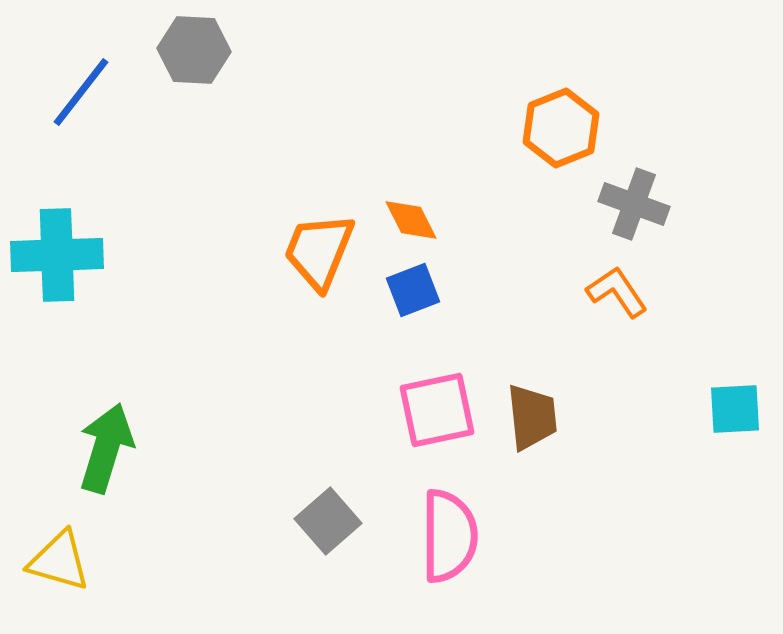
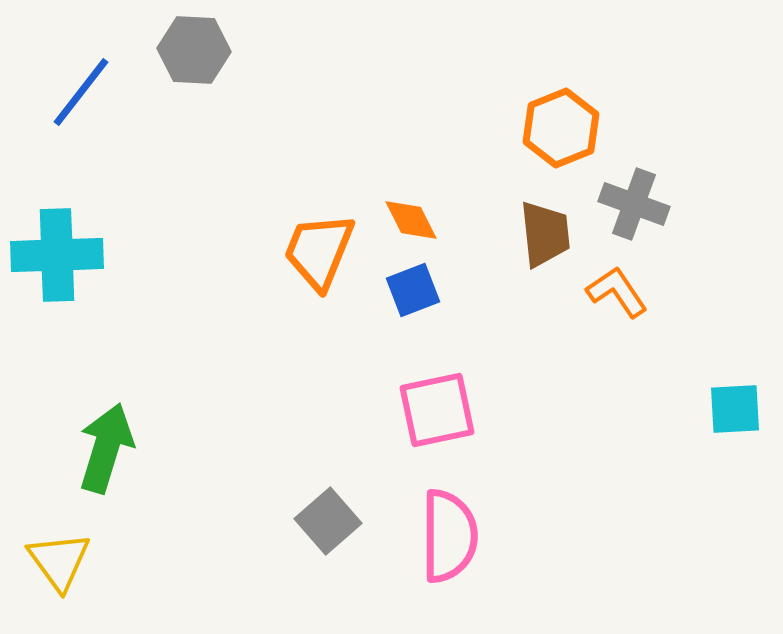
brown trapezoid: moved 13 px right, 183 px up
yellow triangle: rotated 38 degrees clockwise
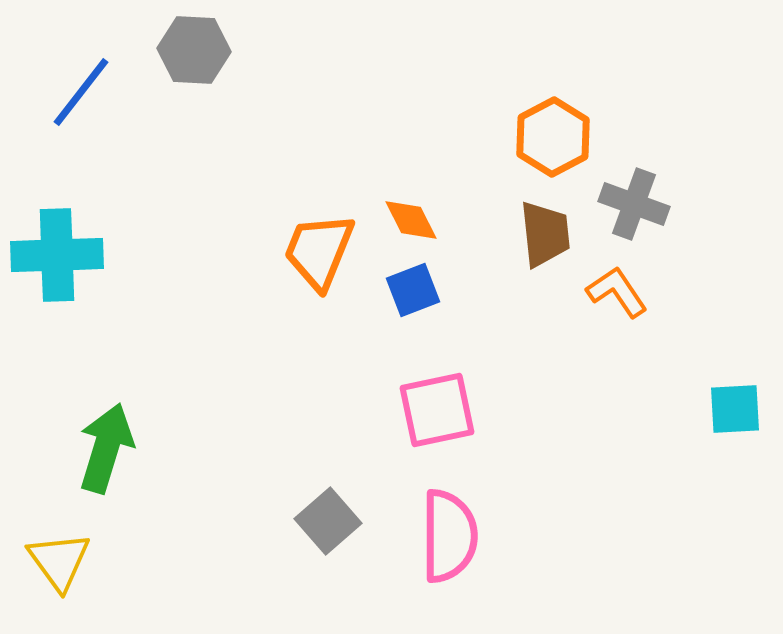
orange hexagon: moved 8 px left, 9 px down; rotated 6 degrees counterclockwise
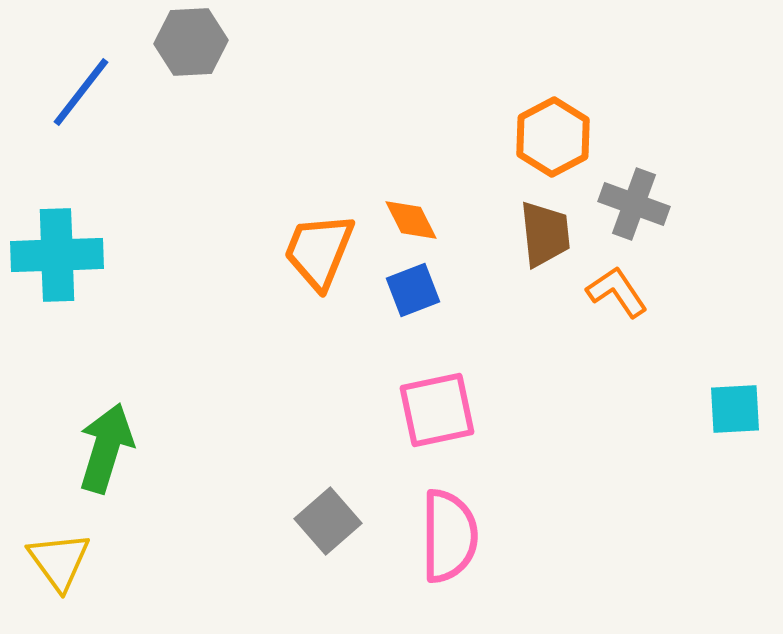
gray hexagon: moved 3 px left, 8 px up; rotated 6 degrees counterclockwise
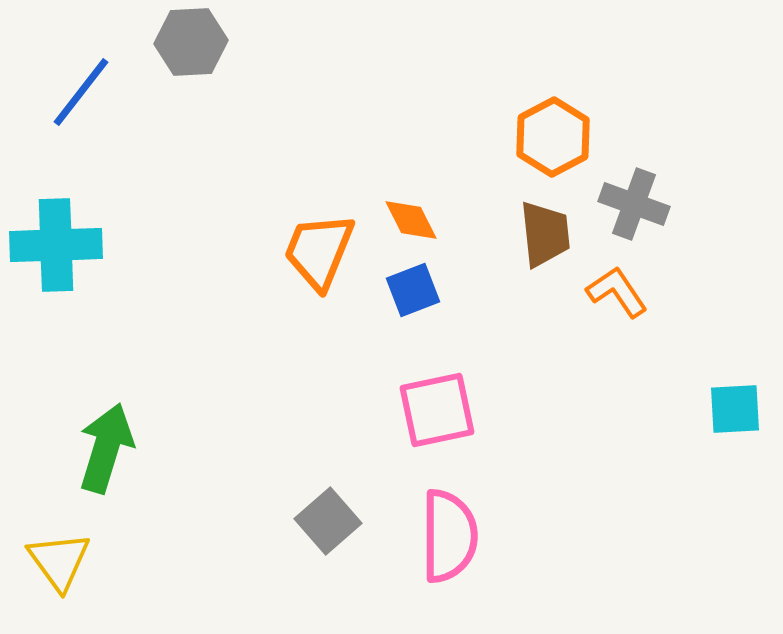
cyan cross: moved 1 px left, 10 px up
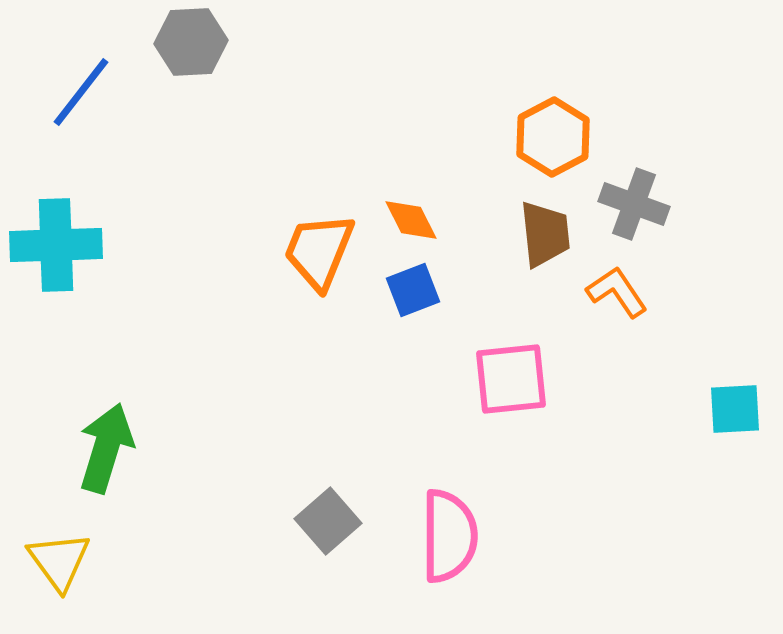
pink square: moved 74 px right, 31 px up; rotated 6 degrees clockwise
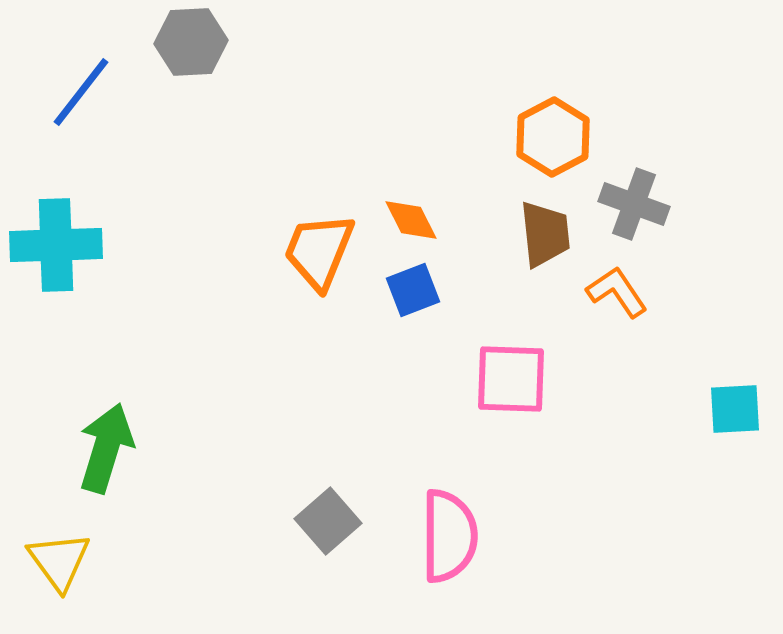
pink square: rotated 8 degrees clockwise
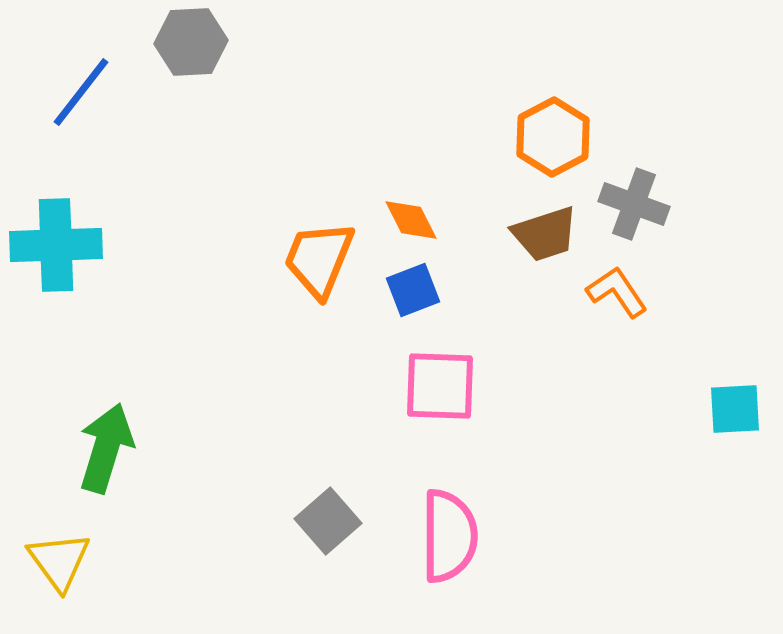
brown trapezoid: rotated 78 degrees clockwise
orange trapezoid: moved 8 px down
pink square: moved 71 px left, 7 px down
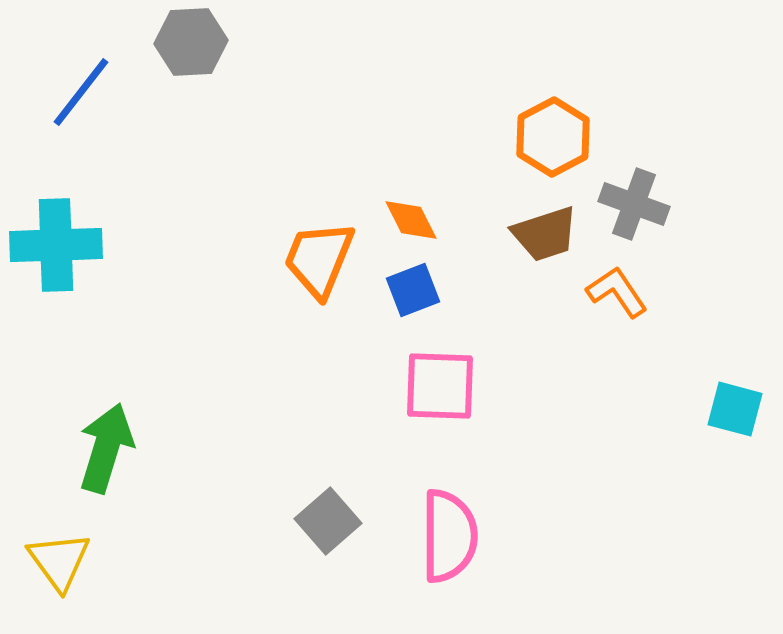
cyan square: rotated 18 degrees clockwise
